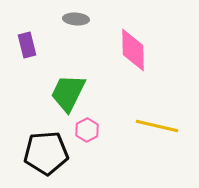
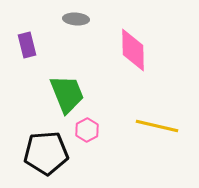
green trapezoid: moved 1 px left, 1 px down; rotated 132 degrees clockwise
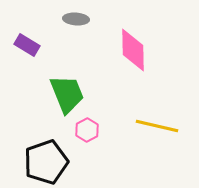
purple rectangle: rotated 45 degrees counterclockwise
black pentagon: moved 9 px down; rotated 15 degrees counterclockwise
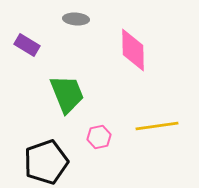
yellow line: rotated 21 degrees counterclockwise
pink hexagon: moved 12 px right, 7 px down; rotated 15 degrees clockwise
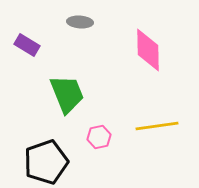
gray ellipse: moved 4 px right, 3 px down
pink diamond: moved 15 px right
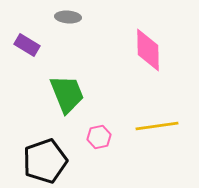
gray ellipse: moved 12 px left, 5 px up
black pentagon: moved 1 px left, 1 px up
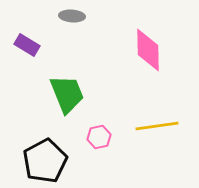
gray ellipse: moved 4 px right, 1 px up
black pentagon: rotated 9 degrees counterclockwise
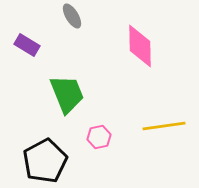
gray ellipse: rotated 55 degrees clockwise
pink diamond: moved 8 px left, 4 px up
yellow line: moved 7 px right
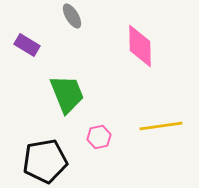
yellow line: moved 3 px left
black pentagon: rotated 18 degrees clockwise
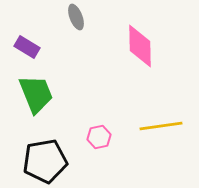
gray ellipse: moved 4 px right, 1 px down; rotated 10 degrees clockwise
purple rectangle: moved 2 px down
green trapezoid: moved 31 px left
